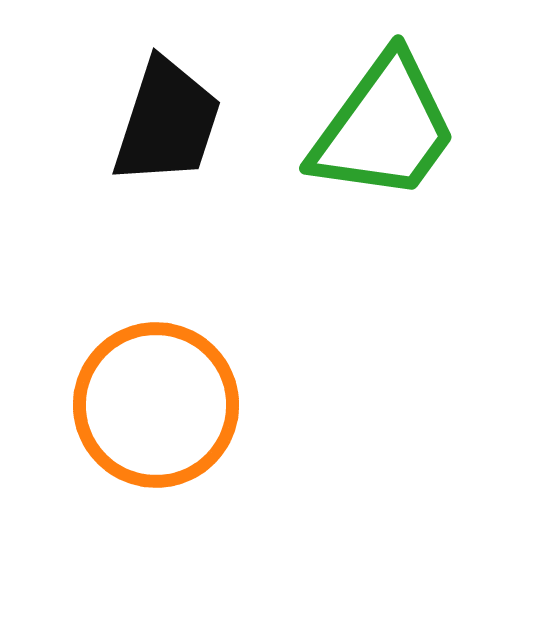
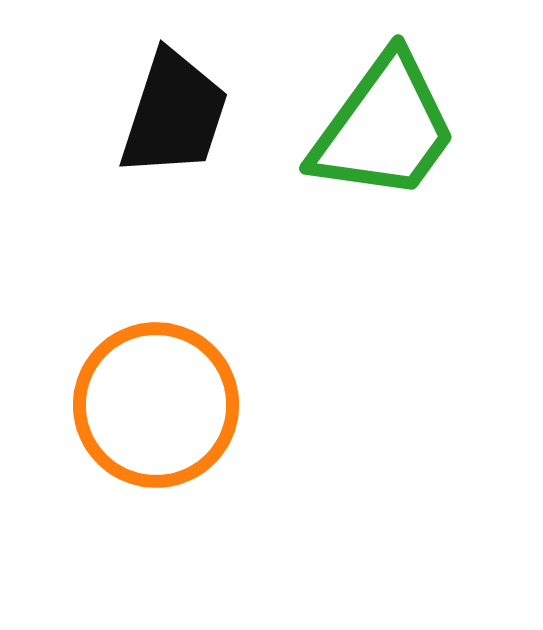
black trapezoid: moved 7 px right, 8 px up
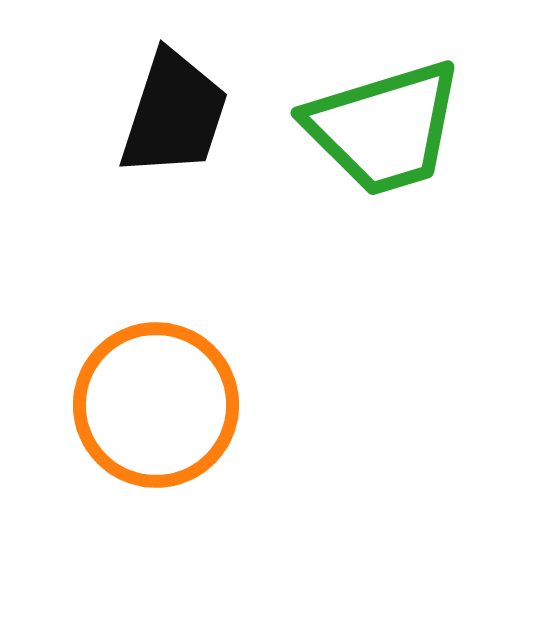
green trapezoid: rotated 37 degrees clockwise
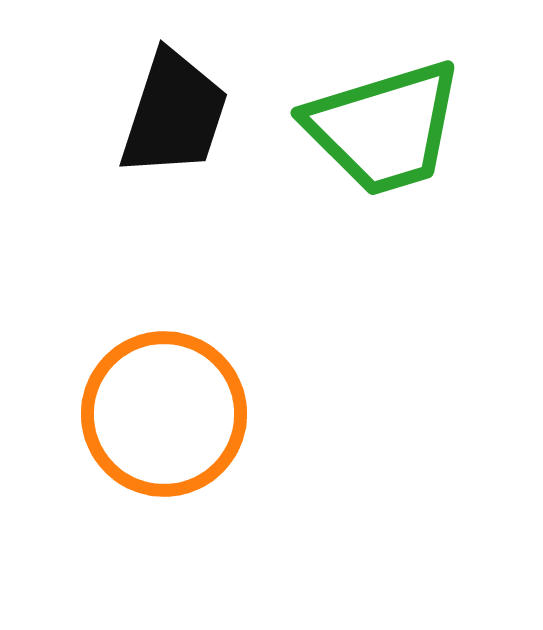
orange circle: moved 8 px right, 9 px down
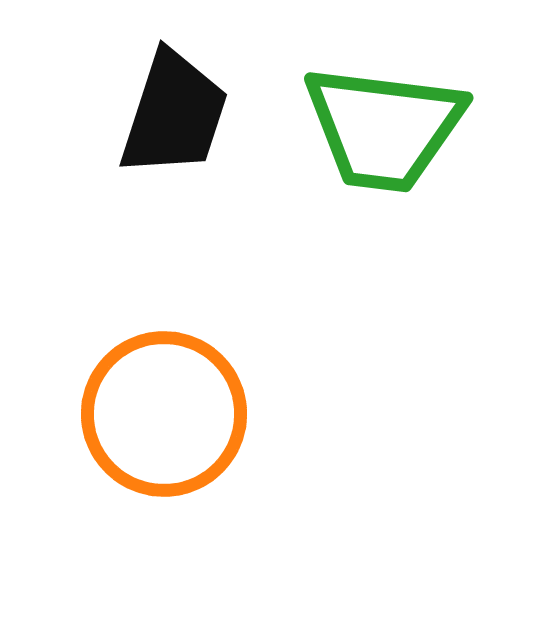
green trapezoid: rotated 24 degrees clockwise
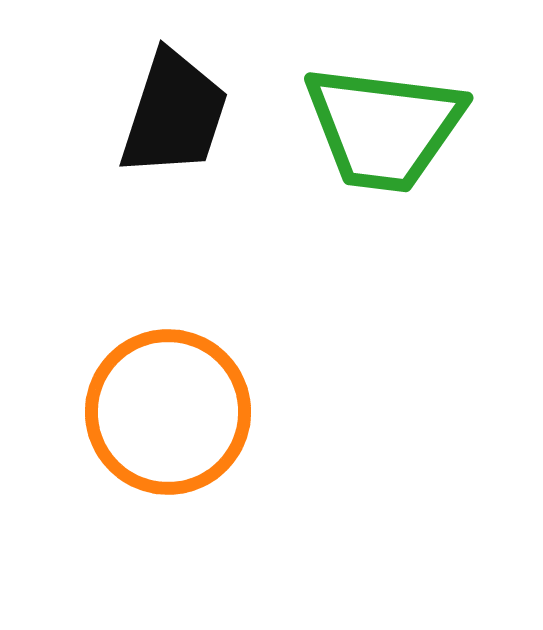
orange circle: moved 4 px right, 2 px up
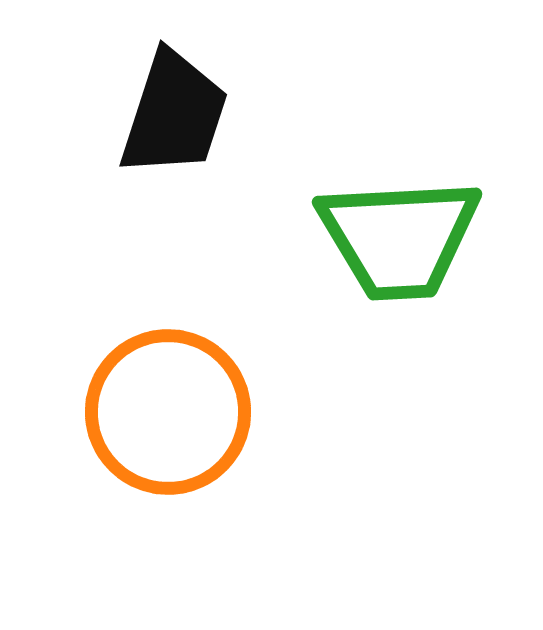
green trapezoid: moved 15 px right, 110 px down; rotated 10 degrees counterclockwise
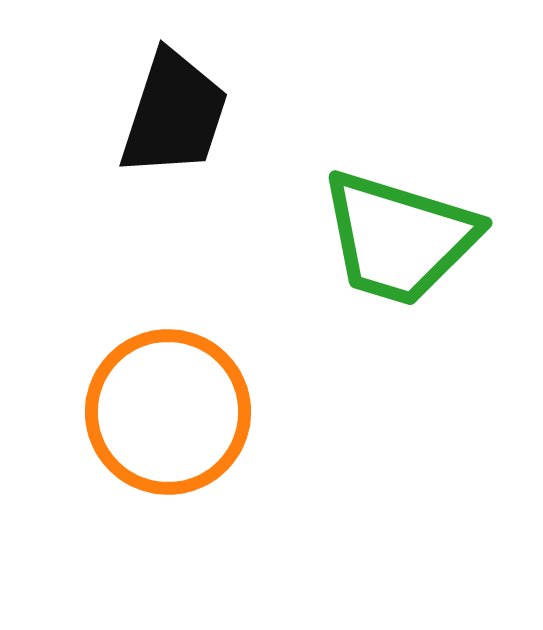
green trapezoid: rotated 20 degrees clockwise
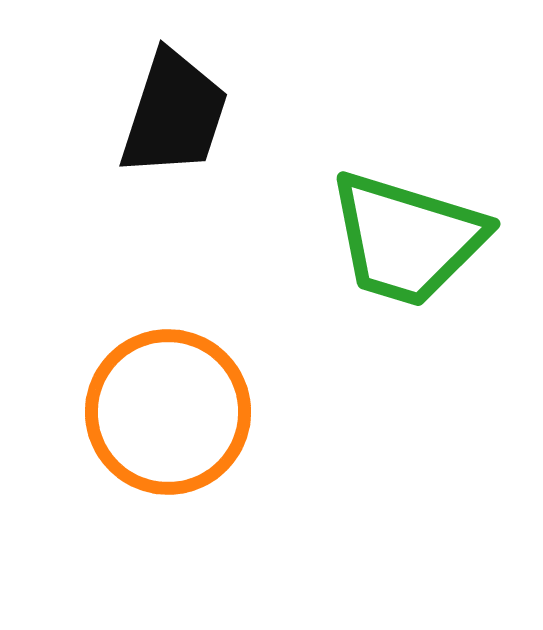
green trapezoid: moved 8 px right, 1 px down
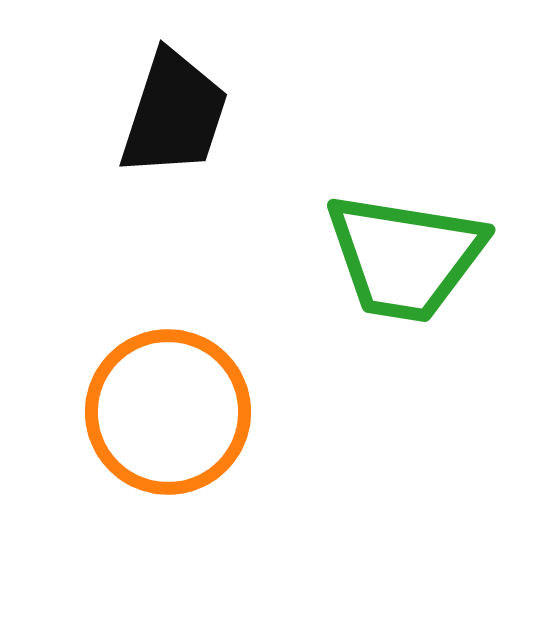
green trapezoid: moved 2 px left, 18 px down; rotated 8 degrees counterclockwise
